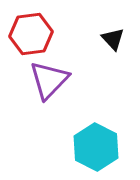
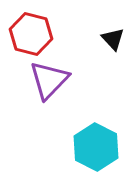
red hexagon: rotated 21 degrees clockwise
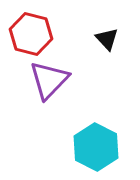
black triangle: moved 6 px left
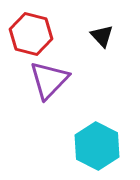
black triangle: moved 5 px left, 3 px up
cyan hexagon: moved 1 px right, 1 px up
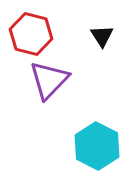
black triangle: rotated 10 degrees clockwise
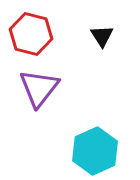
purple triangle: moved 10 px left, 8 px down; rotated 6 degrees counterclockwise
cyan hexagon: moved 2 px left, 5 px down; rotated 9 degrees clockwise
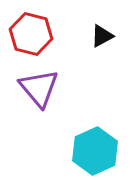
black triangle: rotated 35 degrees clockwise
purple triangle: rotated 18 degrees counterclockwise
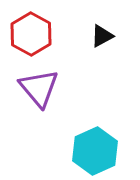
red hexagon: rotated 15 degrees clockwise
